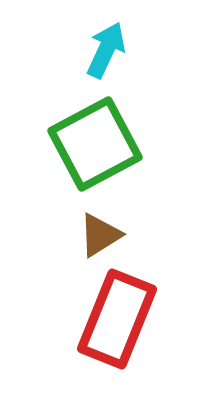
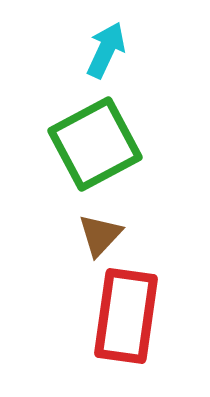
brown triangle: rotated 15 degrees counterclockwise
red rectangle: moved 9 px right, 3 px up; rotated 14 degrees counterclockwise
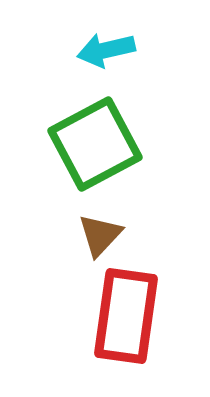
cyan arrow: rotated 128 degrees counterclockwise
